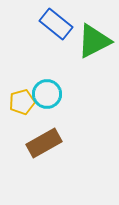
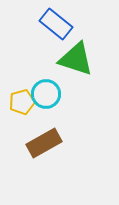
green triangle: moved 18 px left, 18 px down; rotated 45 degrees clockwise
cyan circle: moved 1 px left
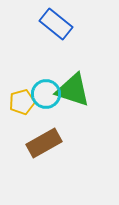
green triangle: moved 3 px left, 31 px down
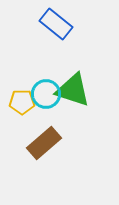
yellow pentagon: rotated 15 degrees clockwise
brown rectangle: rotated 12 degrees counterclockwise
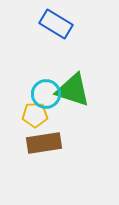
blue rectangle: rotated 8 degrees counterclockwise
yellow pentagon: moved 13 px right, 13 px down
brown rectangle: rotated 32 degrees clockwise
